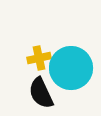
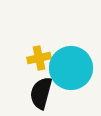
black semicircle: rotated 40 degrees clockwise
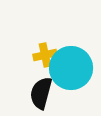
yellow cross: moved 6 px right, 3 px up
